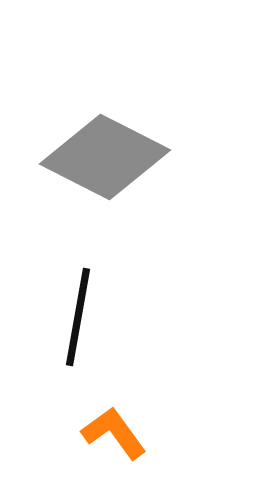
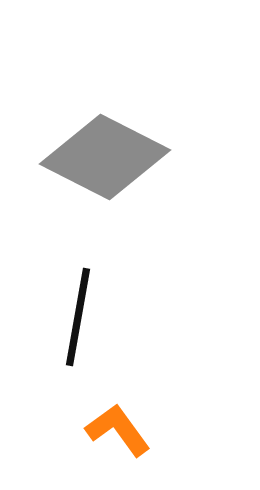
orange L-shape: moved 4 px right, 3 px up
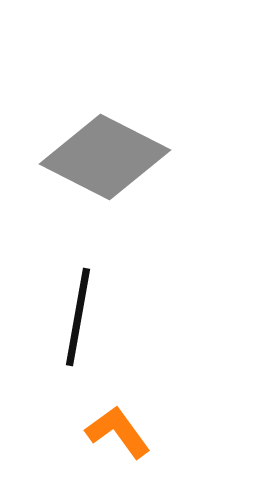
orange L-shape: moved 2 px down
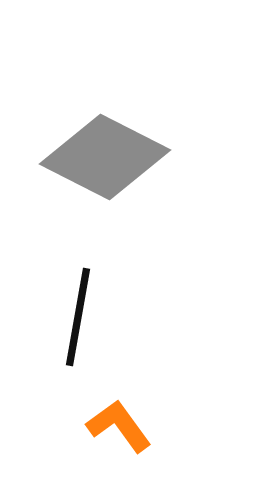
orange L-shape: moved 1 px right, 6 px up
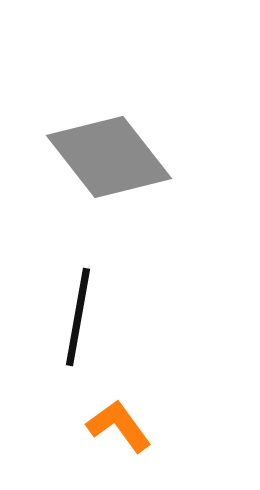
gray diamond: moved 4 px right; rotated 25 degrees clockwise
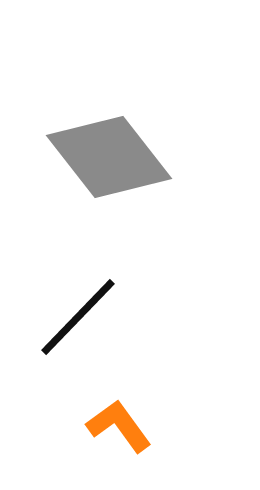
black line: rotated 34 degrees clockwise
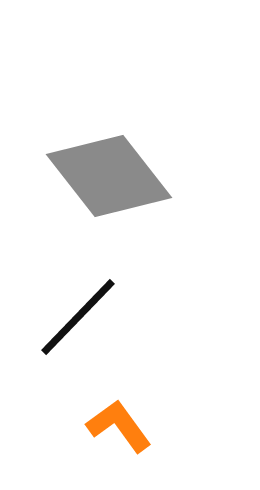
gray diamond: moved 19 px down
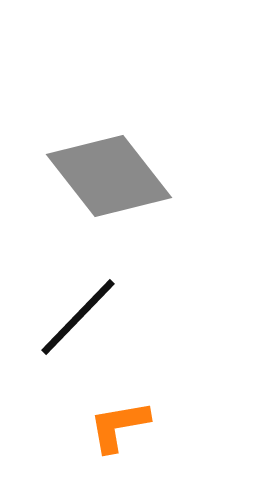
orange L-shape: rotated 64 degrees counterclockwise
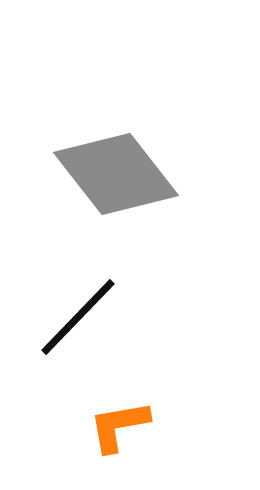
gray diamond: moved 7 px right, 2 px up
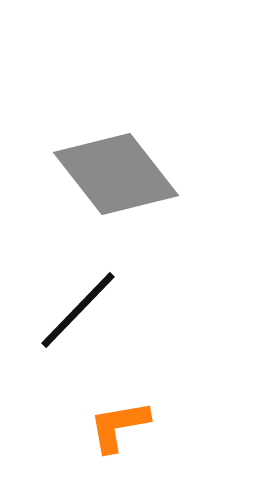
black line: moved 7 px up
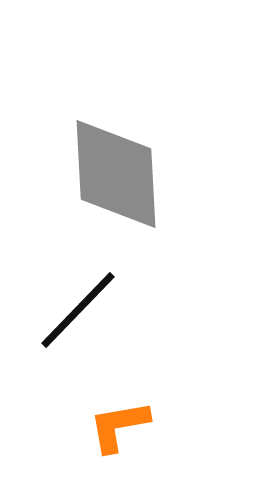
gray diamond: rotated 35 degrees clockwise
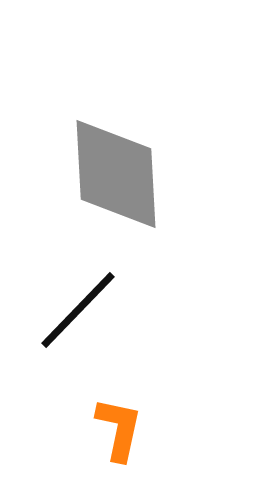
orange L-shape: moved 3 px down; rotated 112 degrees clockwise
